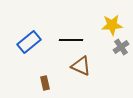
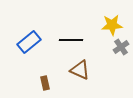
brown triangle: moved 1 px left, 4 px down
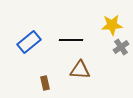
brown triangle: rotated 20 degrees counterclockwise
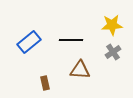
gray cross: moved 8 px left, 5 px down
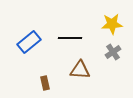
yellow star: moved 1 px up
black line: moved 1 px left, 2 px up
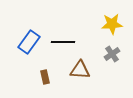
black line: moved 7 px left, 4 px down
blue rectangle: rotated 15 degrees counterclockwise
gray cross: moved 1 px left, 2 px down
brown rectangle: moved 6 px up
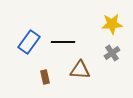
gray cross: moved 1 px up
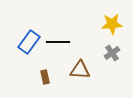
black line: moved 5 px left
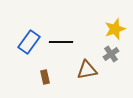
yellow star: moved 3 px right, 5 px down; rotated 15 degrees counterclockwise
black line: moved 3 px right
gray cross: moved 1 px left, 1 px down
brown triangle: moved 7 px right; rotated 15 degrees counterclockwise
